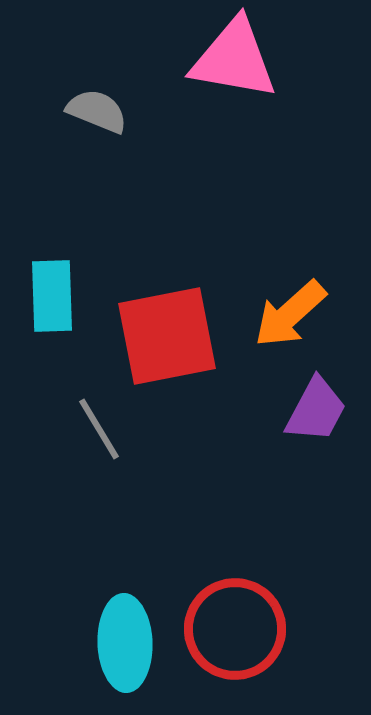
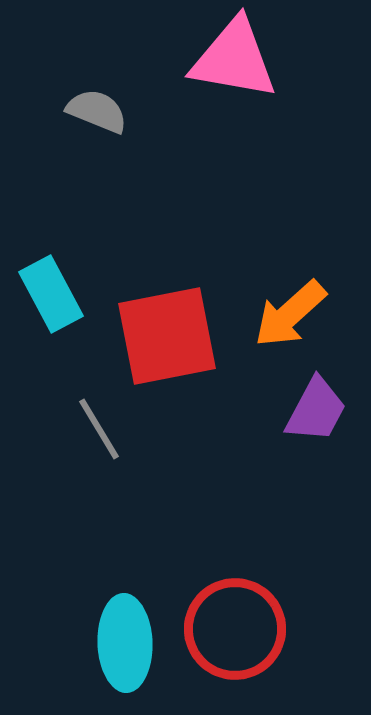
cyan rectangle: moved 1 px left, 2 px up; rotated 26 degrees counterclockwise
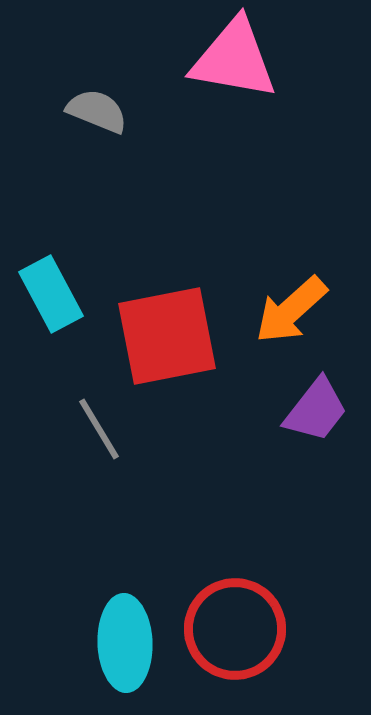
orange arrow: moved 1 px right, 4 px up
purple trapezoid: rotated 10 degrees clockwise
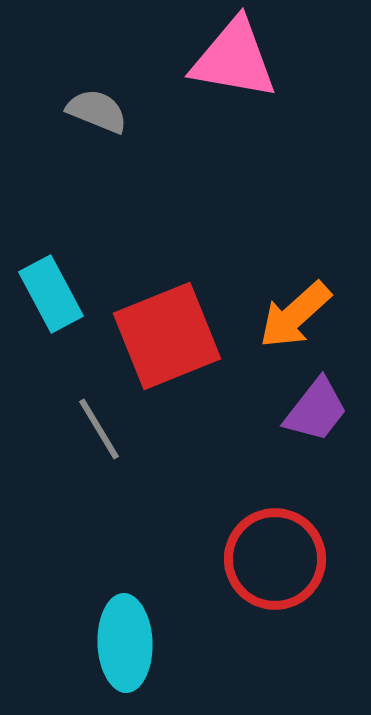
orange arrow: moved 4 px right, 5 px down
red square: rotated 11 degrees counterclockwise
red circle: moved 40 px right, 70 px up
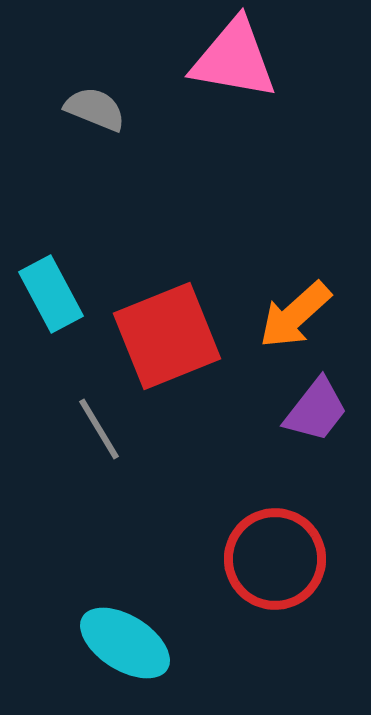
gray semicircle: moved 2 px left, 2 px up
cyan ellipse: rotated 56 degrees counterclockwise
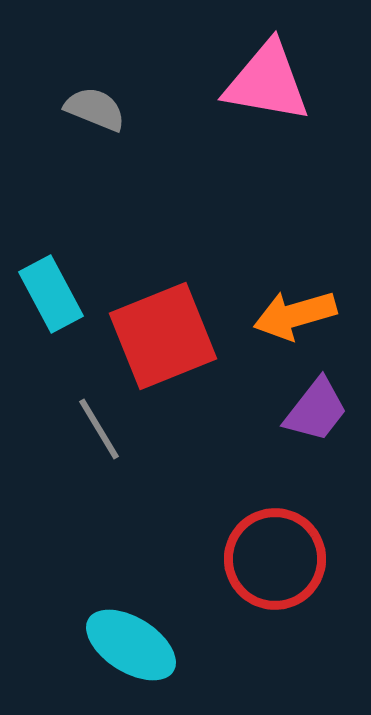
pink triangle: moved 33 px right, 23 px down
orange arrow: rotated 26 degrees clockwise
red square: moved 4 px left
cyan ellipse: moved 6 px right, 2 px down
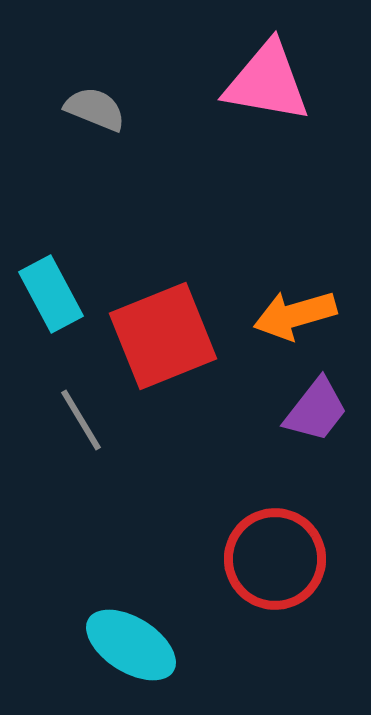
gray line: moved 18 px left, 9 px up
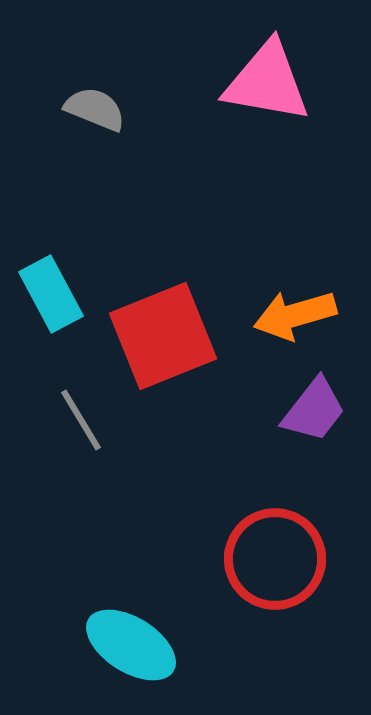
purple trapezoid: moved 2 px left
